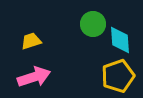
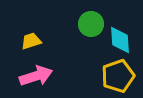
green circle: moved 2 px left
pink arrow: moved 2 px right, 1 px up
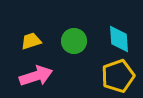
green circle: moved 17 px left, 17 px down
cyan diamond: moved 1 px left, 1 px up
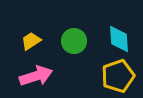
yellow trapezoid: rotated 15 degrees counterclockwise
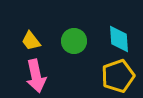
yellow trapezoid: rotated 95 degrees counterclockwise
pink arrow: rotated 96 degrees clockwise
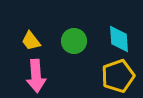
pink arrow: rotated 8 degrees clockwise
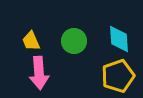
yellow trapezoid: rotated 15 degrees clockwise
pink arrow: moved 3 px right, 3 px up
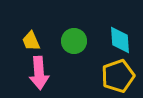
cyan diamond: moved 1 px right, 1 px down
